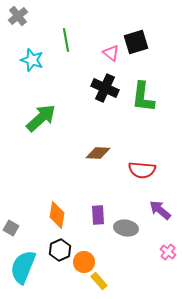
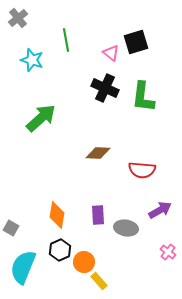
gray cross: moved 2 px down
purple arrow: rotated 110 degrees clockwise
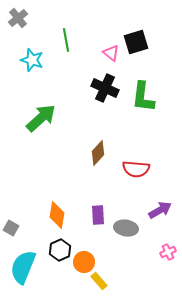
brown diamond: rotated 50 degrees counterclockwise
red semicircle: moved 6 px left, 1 px up
pink cross: rotated 28 degrees clockwise
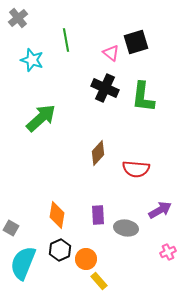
orange circle: moved 2 px right, 3 px up
cyan semicircle: moved 4 px up
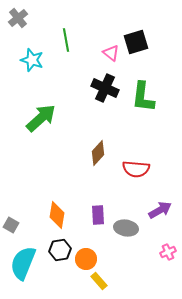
gray square: moved 3 px up
black hexagon: rotated 15 degrees clockwise
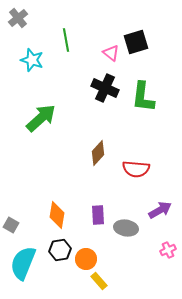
pink cross: moved 2 px up
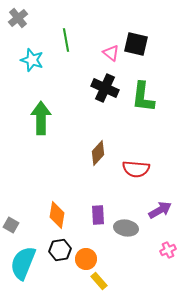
black square: moved 2 px down; rotated 30 degrees clockwise
green arrow: rotated 48 degrees counterclockwise
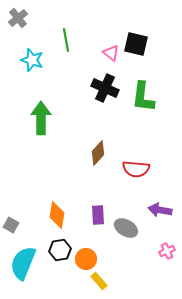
purple arrow: rotated 140 degrees counterclockwise
gray ellipse: rotated 20 degrees clockwise
pink cross: moved 1 px left, 1 px down
